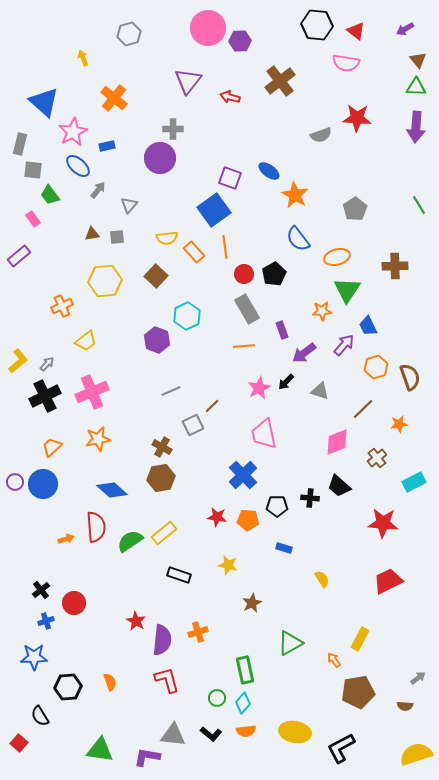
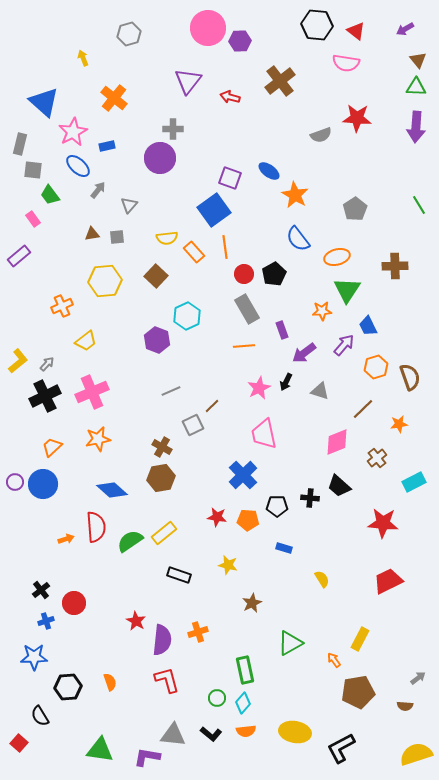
black arrow at (286, 382): rotated 18 degrees counterclockwise
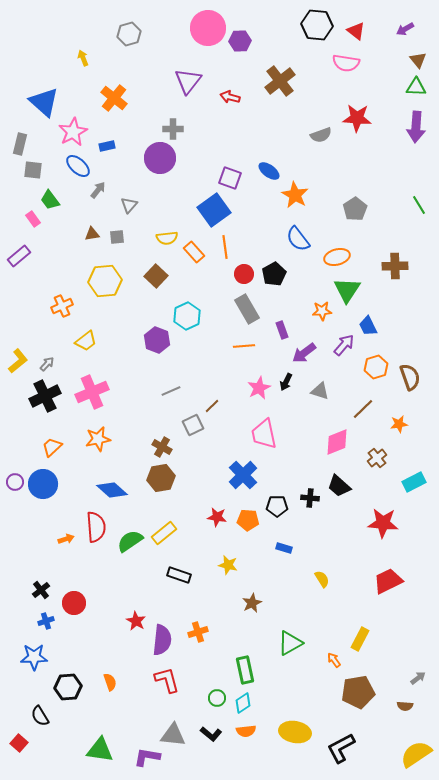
green trapezoid at (50, 195): moved 5 px down
cyan diamond at (243, 703): rotated 15 degrees clockwise
yellow semicircle at (416, 754): rotated 16 degrees counterclockwise
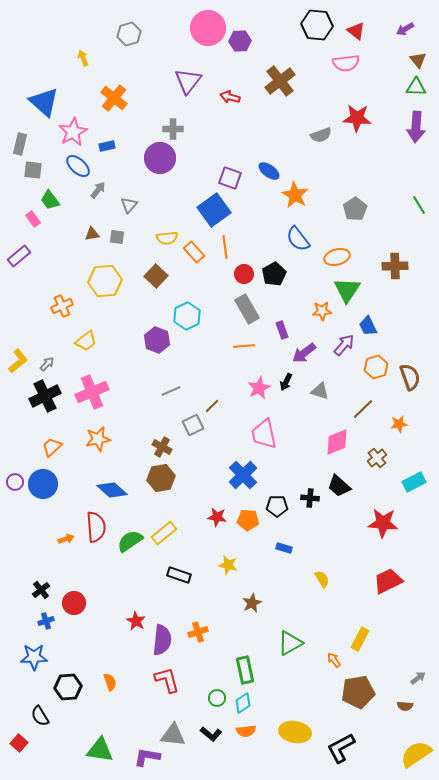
pink semicircle at (346, 63): rotated 16 degrees counterclockwise
gray square at (117, 237): rotated 14 degrees clockwise
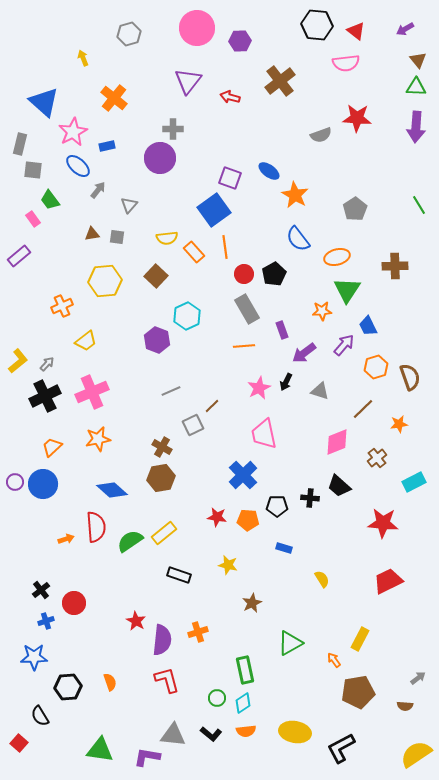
pink circle at (208, 28): moved 11 px left
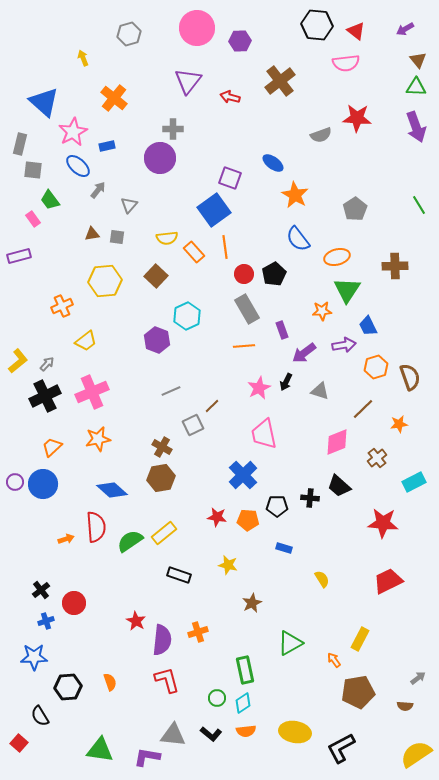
purple arrow at (416, 127): rotated 24 degrees counterclockwise
blue ellipse at (269, 171): moved 4 px right, 8 px up
purple rectangle at (19, 256): rotated 25 degrees clockwise
purple arrow at (344, 345): rotated 40 degrees clockwise
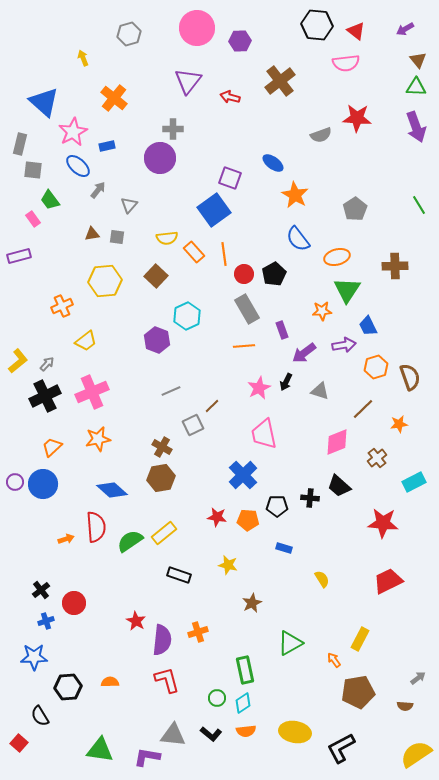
orange line at (225, 247): moved 1 px left, 7 px down
orange semicircle at (110, 682): rotated 72 degrees counterclockwise
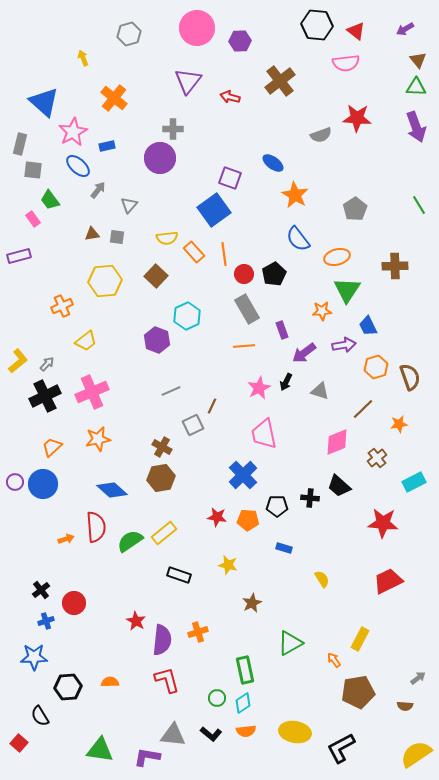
brown line at (212, 406): rotated 21 degrees counterclockwise
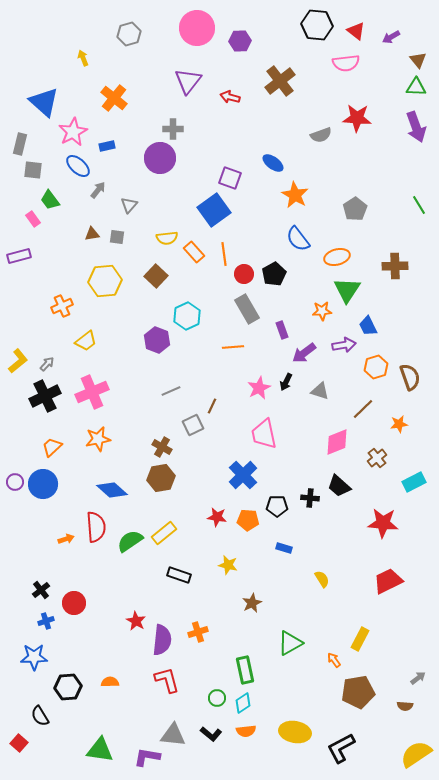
purple arrow at (405, 29): moved 14 px left, 8 px down
orange line at (244, 346): moved 11 px left, 1 px down
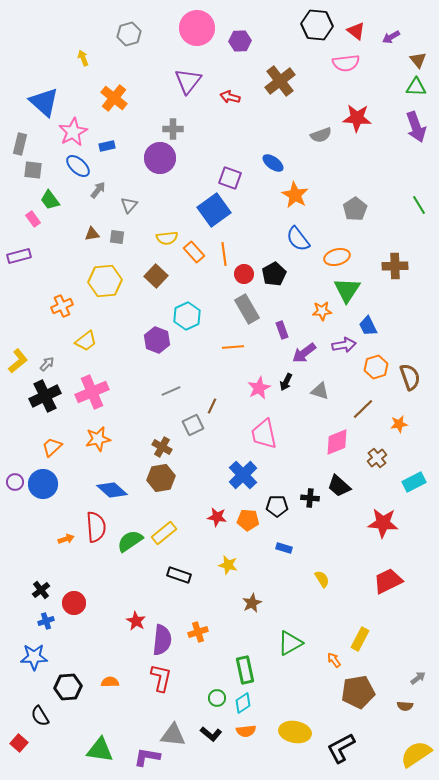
red L-shape at (167, 680): moved 6 px left, 2 px up; rotated 28 degrees clockwise
